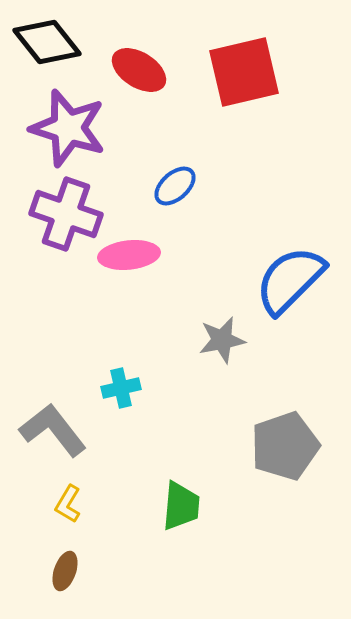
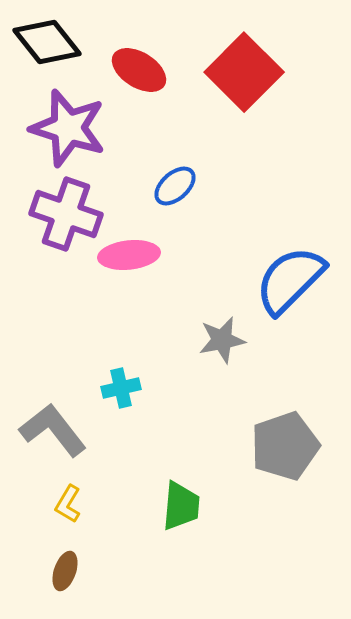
red square: rotated 32 degrees counterclockwise
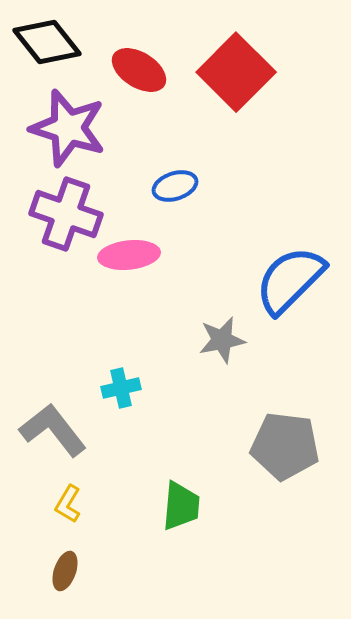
red square: moved 8 px left
blue ellipse: rotated 24 degrees clockwise
gray pentagon: rotated 26 degrees clockwise
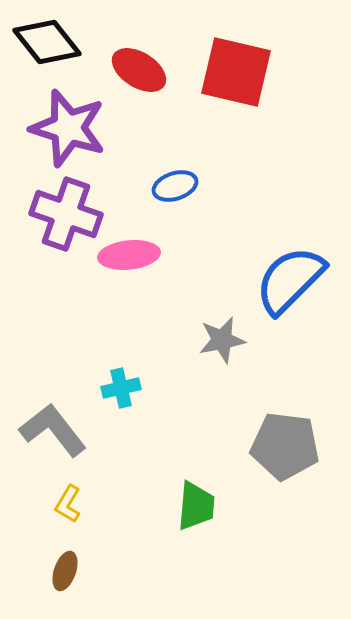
red square: rotated 32 degrees counterclockwise
green trapezoid: moved 15 px right
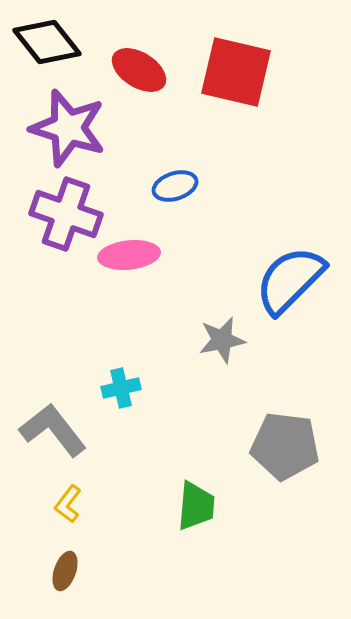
yellow L-shape: rotated 6 degrees clockwise
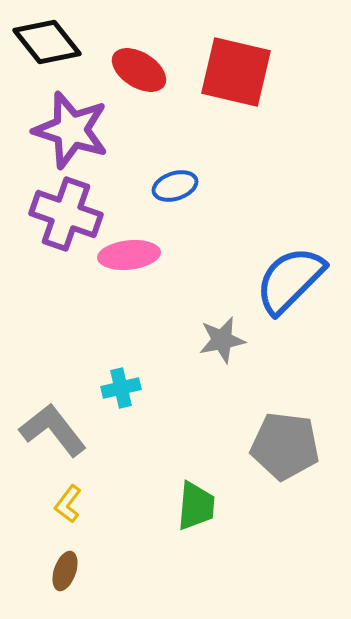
purple star: moved 3 px right, 2 px down
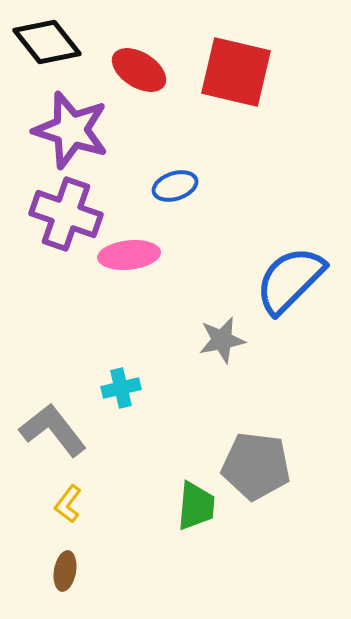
gray pentagon: moved 29 px left, 20 px down
brown ellipse: rotated 9 degrees counterclockwise
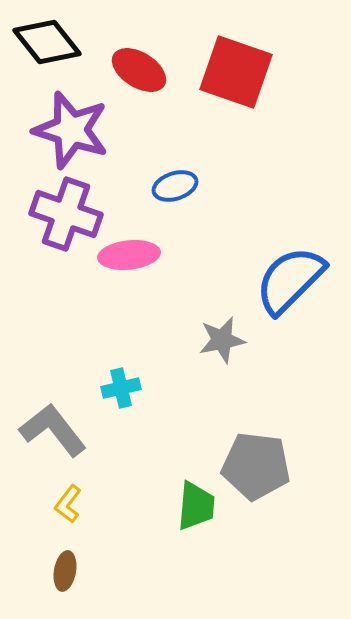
red square: rotated 6 degrees clockwise
